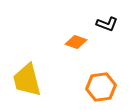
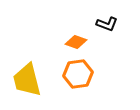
orange hexagon: moved 23 px left, 13 px up
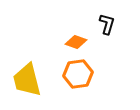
black L-shape: rotated 95 degrees counterclockwise
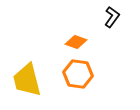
black L-shape: moved 5 px right, 7 px up; rotated 20 degrees clockwise
orange hexagon: rotated 16 degrees clockwise
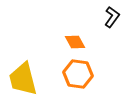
orange diamond: moved 1 px left; rotated 40 degrees clockwise
yellow trapezoid: moved 4 px left, 1 px up
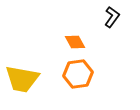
orange hexagon: rotated 16 degrees counterclockwise
yellow trapezoid: moved 1 px left; rotated 66 degrees counterclockwise
